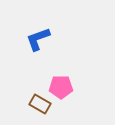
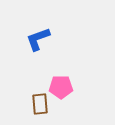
brown rectangle: rotated 55 degrees clockwise
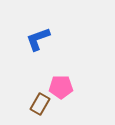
brown rectangle: rotated 35 degrees clockwise
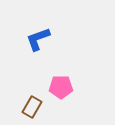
brown rectangle: moved 8 px left, 3 px down
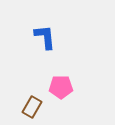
blue L-shape: moved 7 px right, 2 px up; rotated 104 degrees clockwise
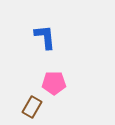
pink pentagon: moved 7 px left, 4 px up
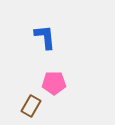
brown rectangle: moved 1 px left, 1 px up
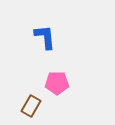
pink pentagon: moved 3 px right
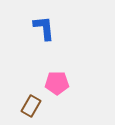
blue L-shape: moved 1 px left, 9 px up
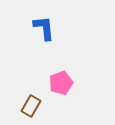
pink pentagon: moved 4 px right; rotated 20 degrees counterclockwise
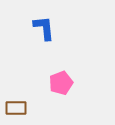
brown rectangle: moved 15 px left, 2 px down; rotated 60 degrees clockwise
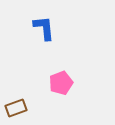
brown rectangle: rotated 20 degrees counterclockwise
